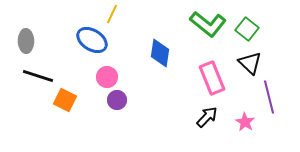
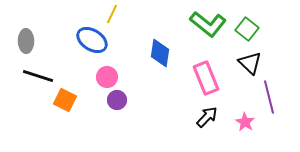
pink rectangle: moved 6 px left
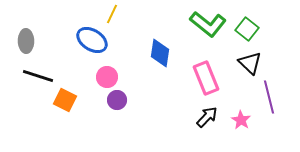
pink star: moved 4 px left, 2 px up
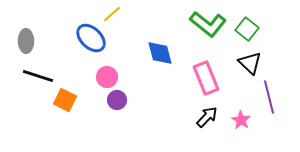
yellow line: rotated 24 degrees clockwise
blue ellipse: moved 1 px left, 2 px up; rotated 12 degrees clockwise
blue diamond: rotated 24 degrees counterclockwise
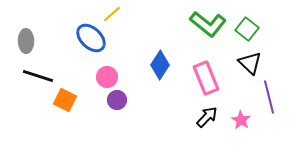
blue diamond: moved 12 px down; rotated 48 degrees clockwise
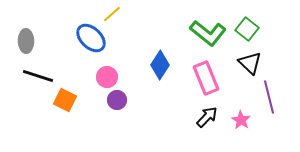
green L-shape: moved 9 px down
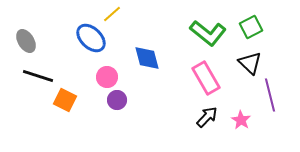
green square: moved 4 px right, 2 px up; rotated 25 degrees clockwise
gray ellipse: rotated 30 degrees counterclockwise
blue diamond: moved 13 px left, 7 px up; rotated 48 degrees counterclockwise
pink rectangle: rotated 8 degrees counterclockwise
purple line: moved 1 px right, 2 px up
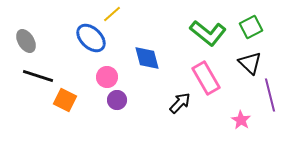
black arrow: moved 27 px left, 14 px up
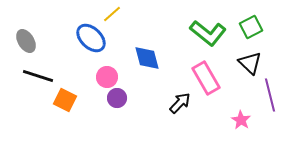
purple circle: moved 2 px up
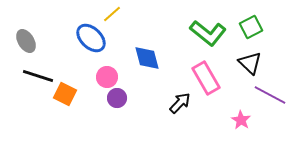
purple line: rotated 48 degrees counterclockwise
orange square: moved 6 px up
